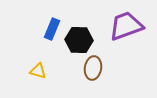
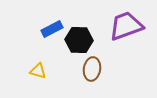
blue rectangle: rotated 40 degrees clockwise
brown ellipse: moved 1 px left, 1 px down
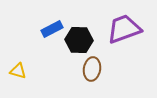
purple trapezoid: moved 2 px left, 3 px down
yellow triangle: moved 20 px left
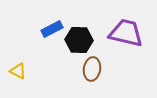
purple trapezoid: moved 2 px right, 4 px down; rotated 33 degrees clockwise
yellow triangle: rotated 12 degrees clockwise
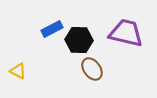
brown ellipse: rotated 45 degrees counterclockwise
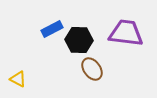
purple trapezoid: rotated 6 degrees counterclockwise
yellow triangle: moved 8 px down
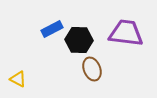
brown ellipse: rotated 15 degrees clockwise
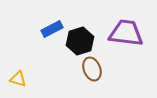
black hexagon: moved 1 px right, 1 px down; rotated 20 degrees counterclockwise
yellow triangle: rotated 12 degrees counterclockwise
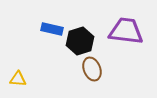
blue rectangle: rotated 40 degrees clockwise
purple trapezoid: moved 2 px up
yellow triangle: rotated 12 degrees counterclockwise
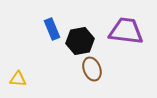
blue rectangle: rotated 55 degrees clockwise
black hexagon: rotated 8 degrees clockwise
